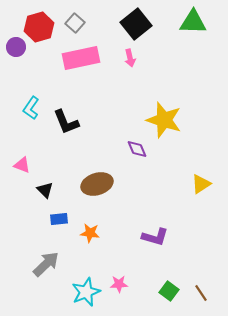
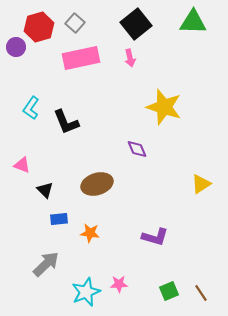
yellow star: moved 13 px up
green square: rotated 30 degrees clockwise
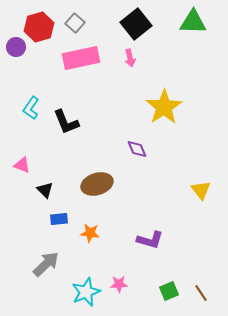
yellow star: rotated 21 degrees clockwise
yellow triangle: moved 6 px down; rotated 35 degrees counterclockwise
purple L-shape: moved 5 px left, 3 px down
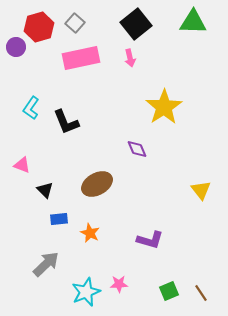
brown ellipse: rotated 12 degrees counterclockwise
orange star: rotated 18 degrees clockwise
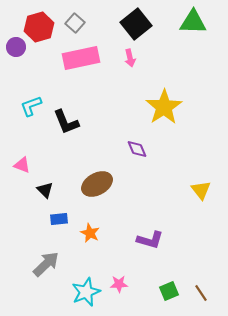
cyan L-shape: moved 2 px up; rotated 35 degrees clockwise
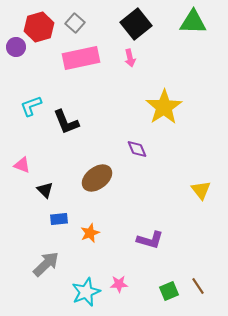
brown ellipse: moved 6 px up; rotated 8 degrees counterclockwise
orange star: rotated 24 degrees clockwise
brown line: moved 3 px left, 7 px up
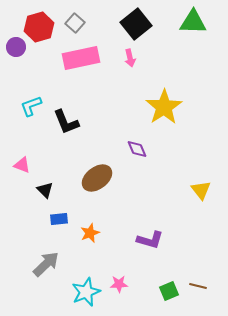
brown line: rotated 42 degrees counterclockwise
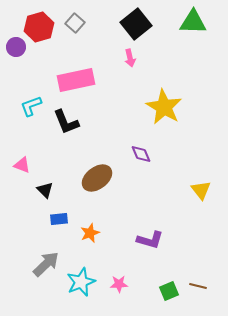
pink rectangle: moved 5 px left, 22 px down
yellow star: rotated 9 degrees counterclockwise
purple diamond: moved 4 px right, 5 px down
cyan star: moved 5 px left, 10 px up
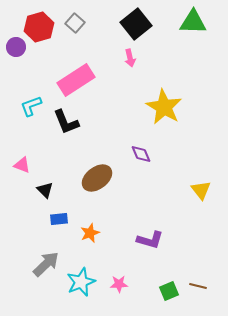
pink rectangle: rotated 21 degrees counterclockwise
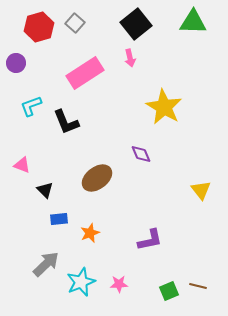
purple circle: moved 16 px down
pink rectangle: moved 9 px right, 7 px up
purple L-shape: rotated 28 degrees counterclockwise
